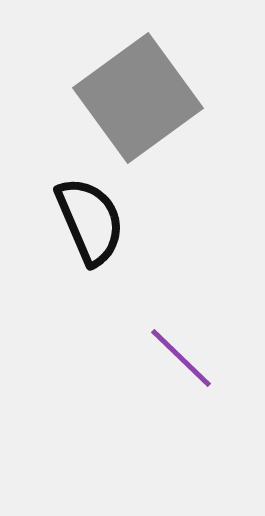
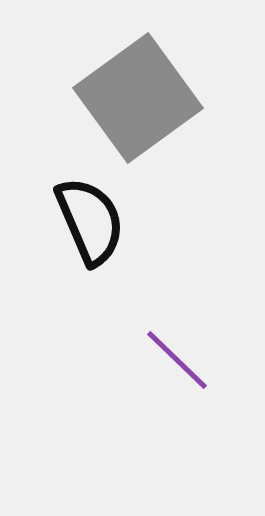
purple line: moved 4 px left, 2 px down
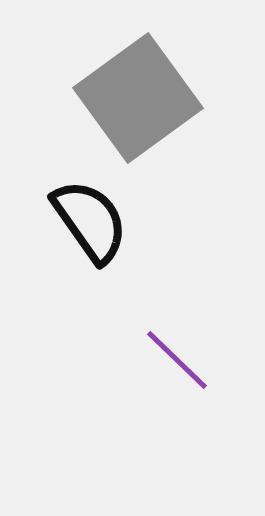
black semicircle: rotated 12 degrees counterclockwise
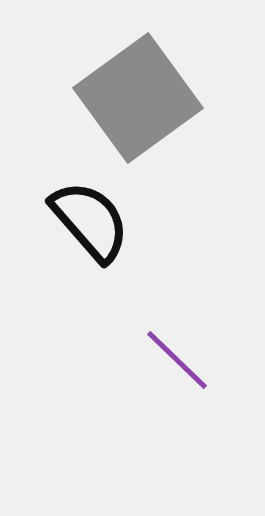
black semicircle: rotated 6 degrees counterclockwise
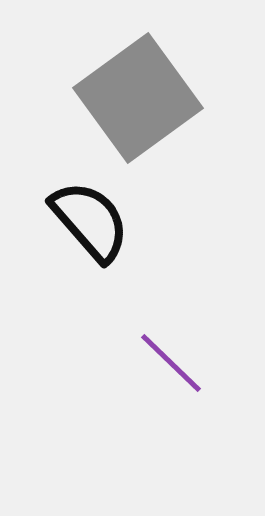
purple line: moved 6 px left, 3 px down
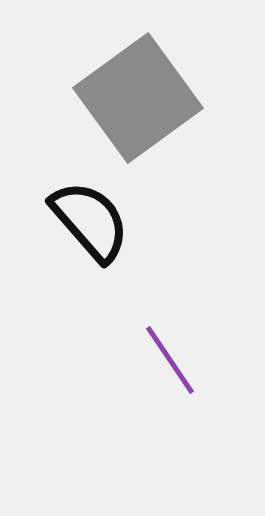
purple line: moved 1 px left, 3 px up; rotated 12 degrees clockwise
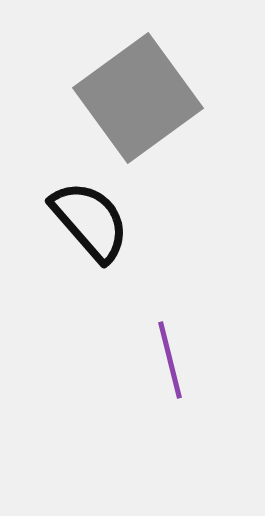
purple line: rotated 20 degrees clockwise
